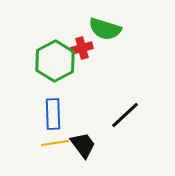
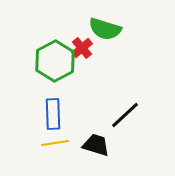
red cross: rotated 25 degrees counterclockwise
black trapezoid: moved 13 px right; rotated 36 degrees counterclockwise
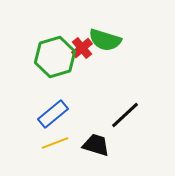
green semicircle: moved 11 px down
green hexagon: moved 4 px up; rotated 12 degrees clockwise
blue rectangle: rotated 52 degrees clockwise
yellow line: rotated 12 degrees counterclockwise
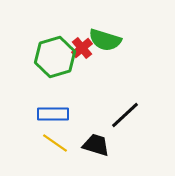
blue rectangle: rotated 40 degrees clockwise
yellow line: rotated 56 degrees clockwise
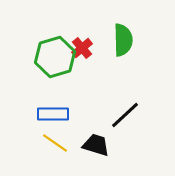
green semicircle: moved 18 px right; rotated 108 degrees counterclockwise
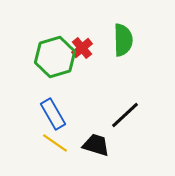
blue rectangle: rotated 60 degrees clockwise
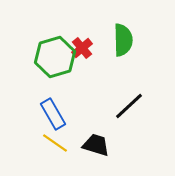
black line: moved 4 px right, 9 px up
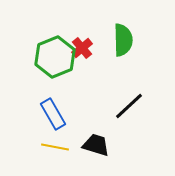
green hexagon: rotated 6 degrees counterclockwise
yellow line: moved 4 px down; rotated 24 degrees counterclockwise
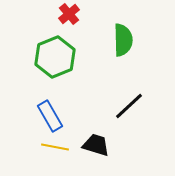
red cross: moved 13 px left, 34 px up
blue rectangle: moved 3 px left, 2 px down
